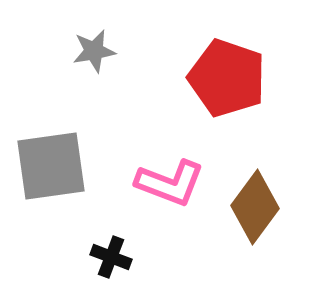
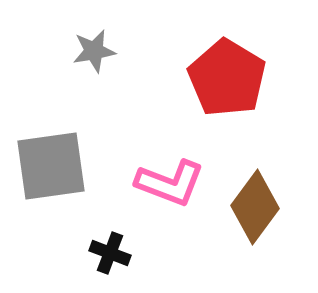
red pentagon: rotated 12 degrees clockwise
black cross: moved 1 px left, 4 px up
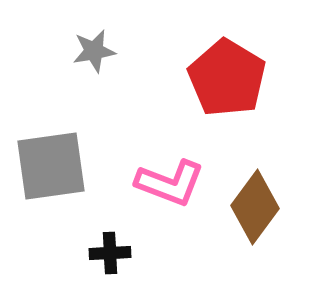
black cross: rotated 24 degrees counterclockwise
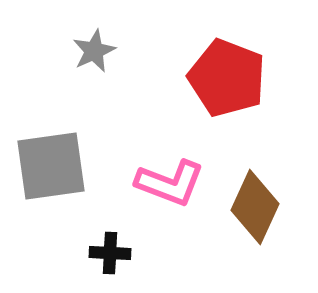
gray star: rotated 15 degrees counterclockwise
red pentagon: rotated 10 degrees counterclockwise
brown diamond: rotated 12 degrees counterclockwise
black cross: rotated 6 degrees clockwise
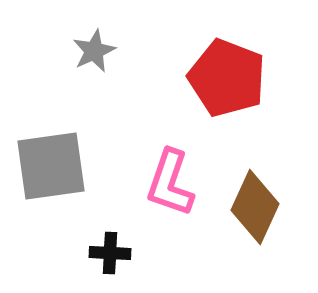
pink L-shape: rotated 88 degrees clockwise
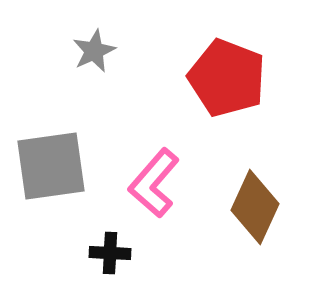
pink L-shape: moved 16 px left; rotated 22 degrees clockwise
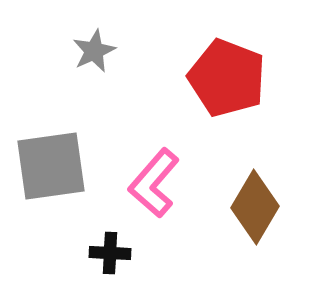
brown diamond: rotated 6 degrees clockwise
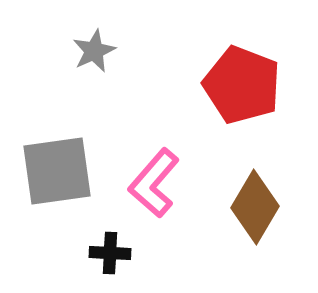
red pentagon: moved 15 px right, 7 px down
gray square: moved 6 px right, 5 px down
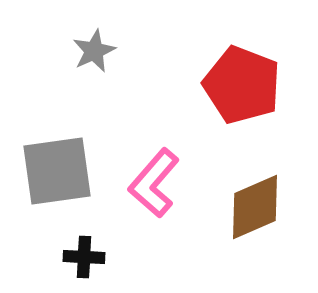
brown diamond: rotated 36 degrees clockwise
black cross: moved 26 px left, 4 px down
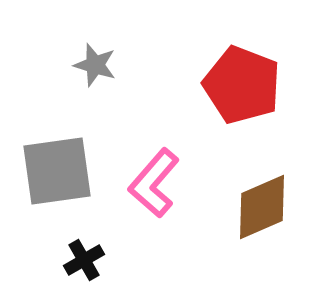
gray star: moved 1 px right, 14 px down; rotated 30 degrees counterclockwise
brown diamond: moved 7 px right
black cross: moved 3 px down; rotated 33 degrees counterclockwise
